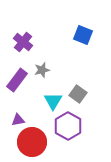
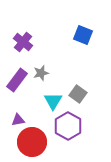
gray star: moved 1 px left, 3 px down
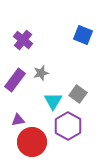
purple cross: moved 2 px up
purple rectangle: moved 2 px left
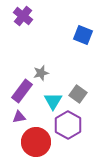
purple cross: moved 24 px up
purple rectangle: moved 7 px right, 11 px down
purple triangle: moved 1 px right, 3 px up
purple hexagon: moved 1 px up
red circle: moved 4 px right
